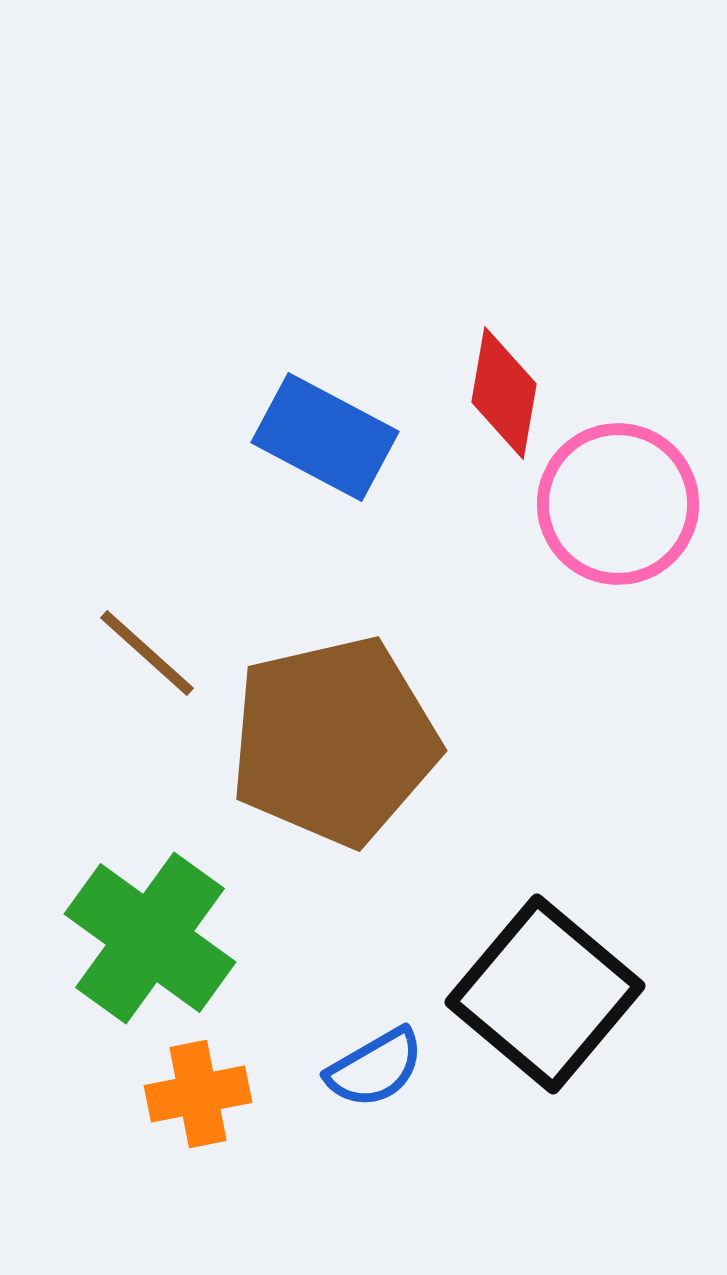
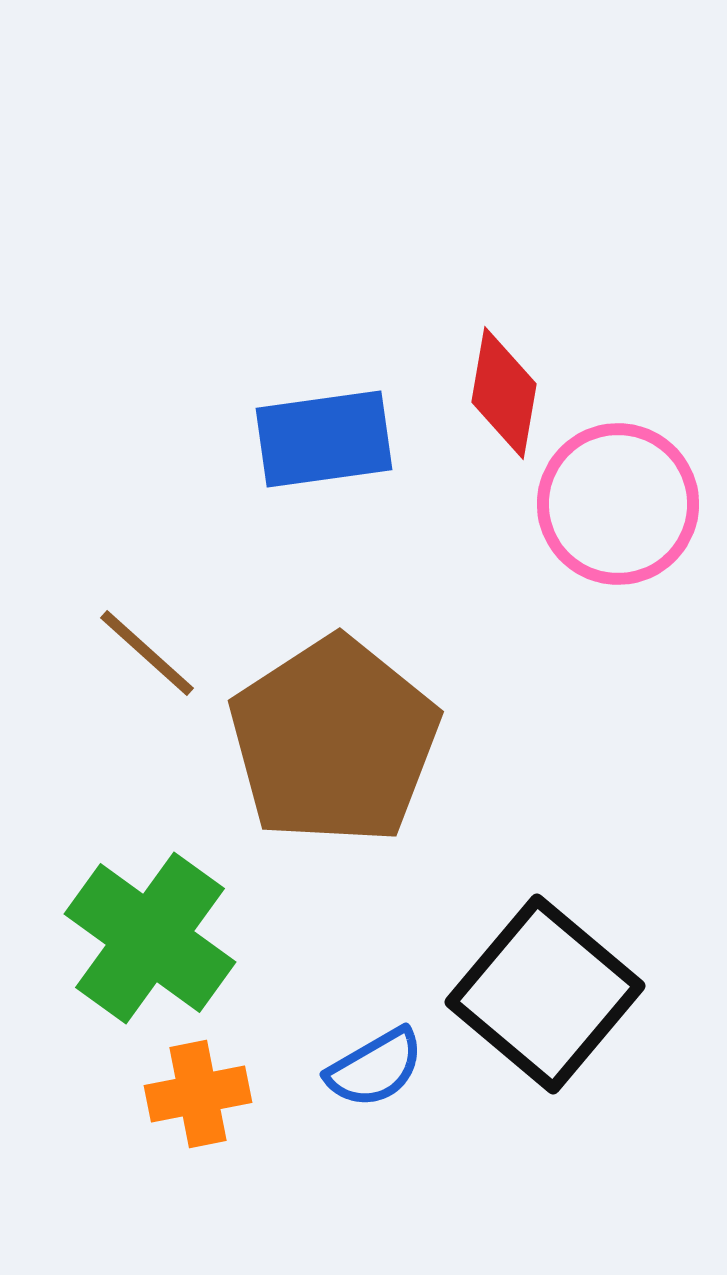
blue rectangle: moved 1 px left, 2 px down; rotated 36 degrees counterclockwise
brown pentagon: rotated 20 degrees counterclockwise
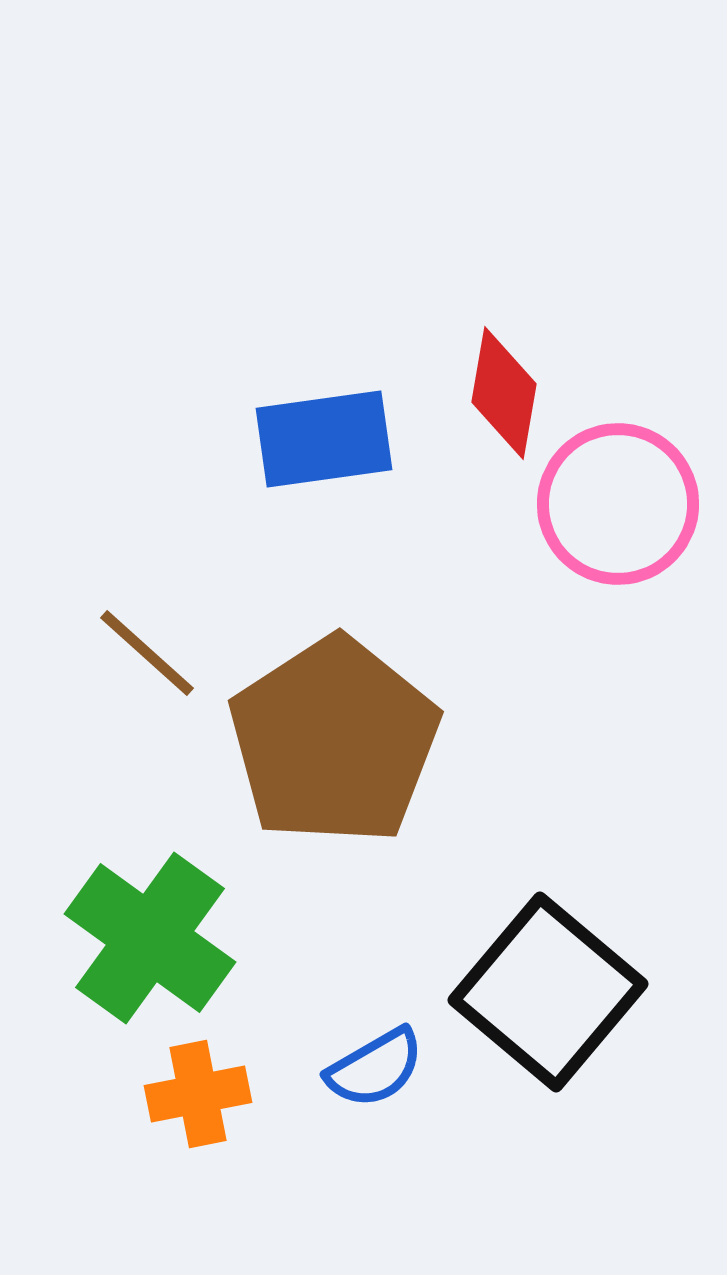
black square: moved 3 px right, 2 px up
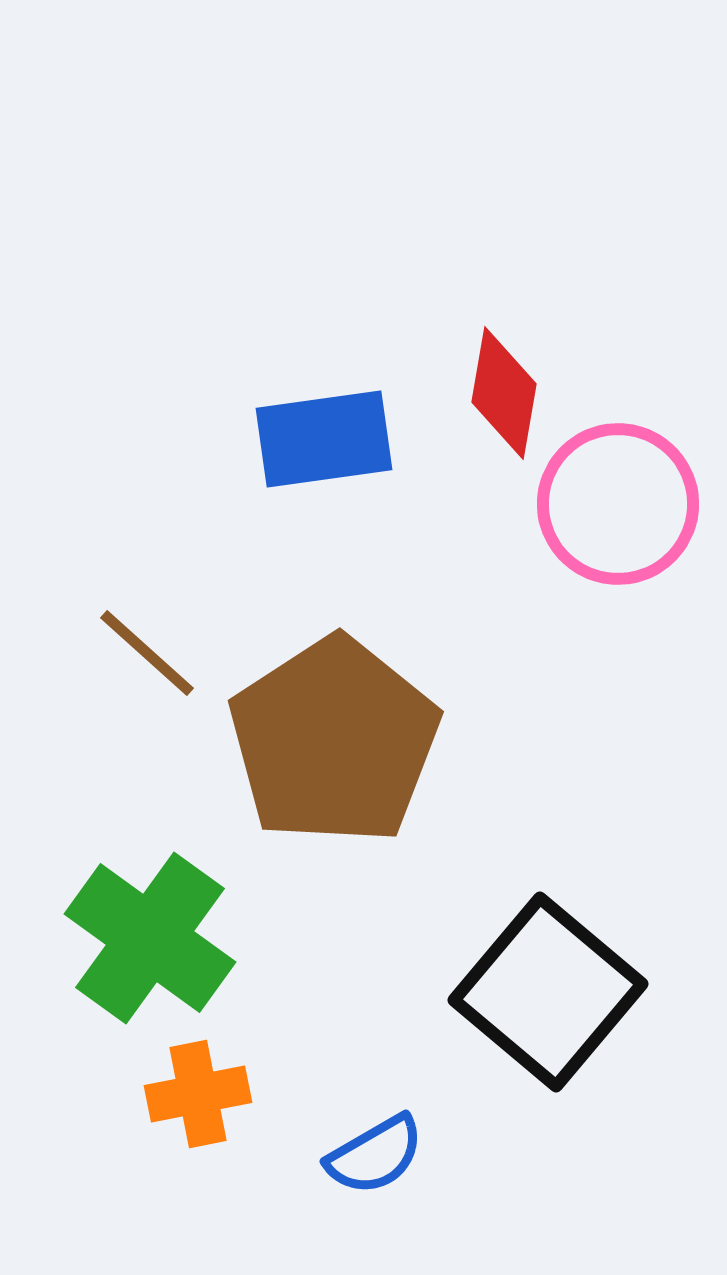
blue semicircle: moved 87 px down
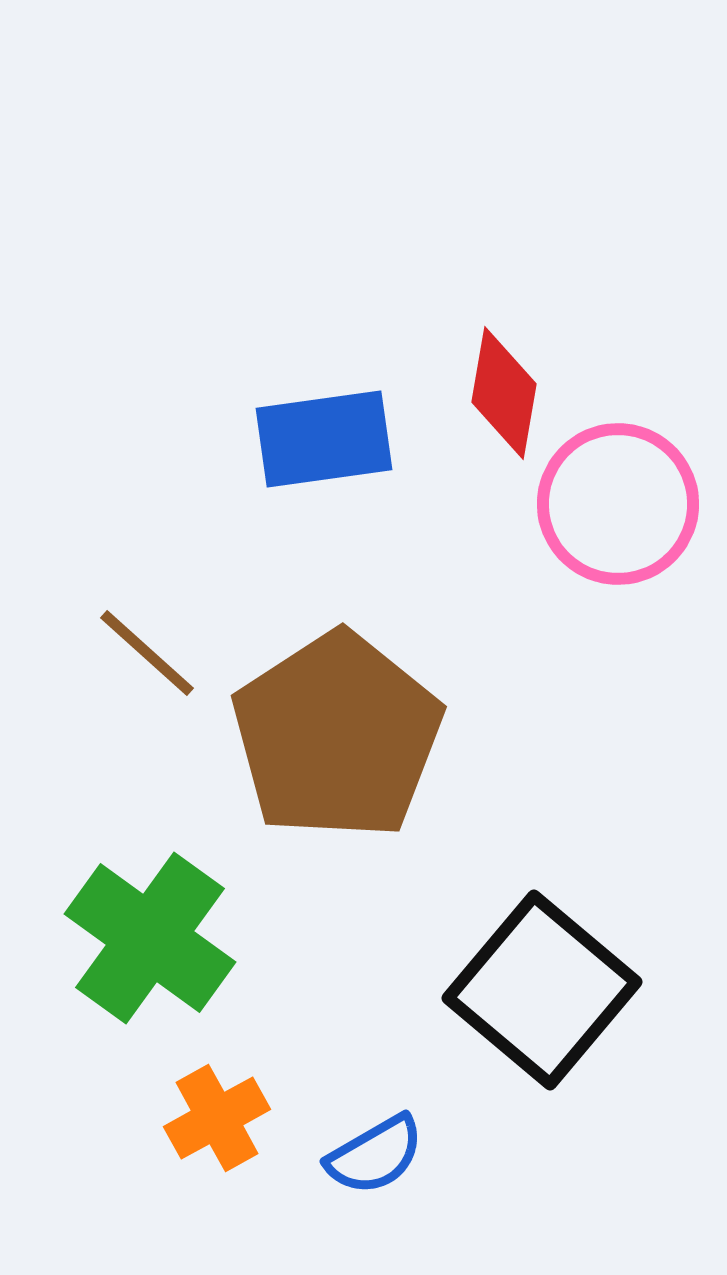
brown pentagon: moved 3 px right, 5 px up
black square: moved 6 px left, 2 px up
orange cross: moved 19 px right, 24 px down; rotated 18 degrees counterclockwise
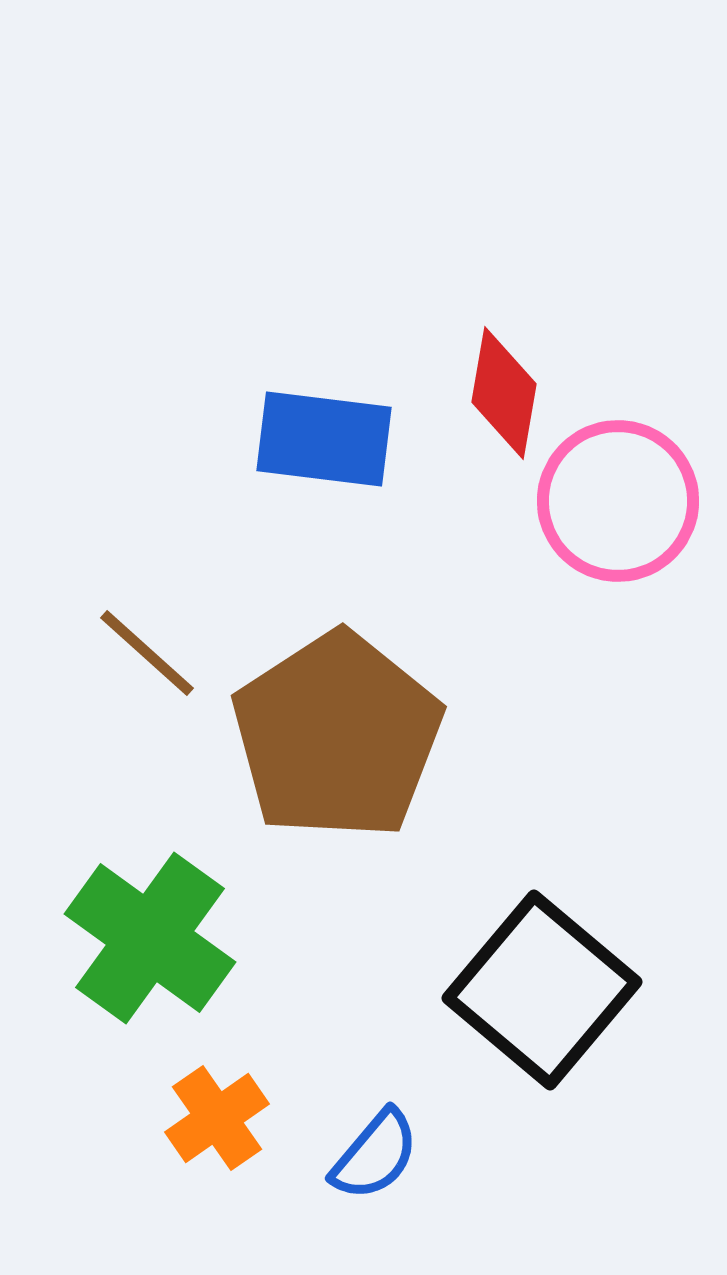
blue rectangle: rotated 15 degrees clockwise
pink circle: moved 3 px up
orange cross: rotated 6 degrees counterclockwise
blue semicircle: rotated 20 degrees counterclockwise
